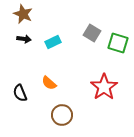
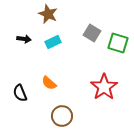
brown star: moved 25 px right
brown circle: moved 1 px down
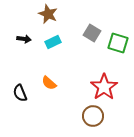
brown circle: moved 31 px right
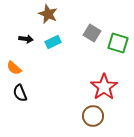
black arrow: moved 2 px right
orange semicircle: moved 35 px left, 15 px up
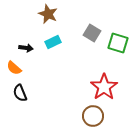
black arrow: moved 9 px down
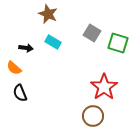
cyan rectangle: rotated 56 degrees clockwise
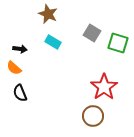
black arrow: moved 6 px left, 1 px down
